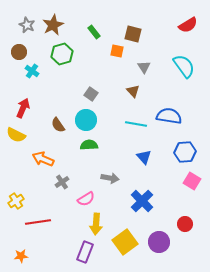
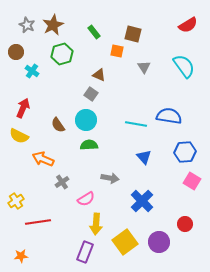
brown circle: moved 3 px left
brown triangle: moved 34 px left, 16 px up; rotated 24 degrees counterclockwise
yellow semicircle: moved 3 px right, 1 px down
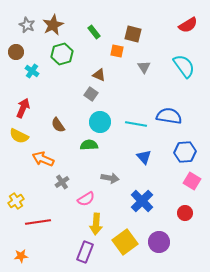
cyan circle: moved 14 px right, 2 px down
red circle: moved 11 px up
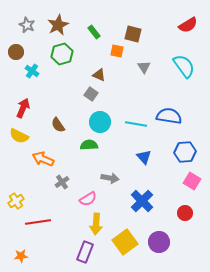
brown star: moved 5 px right
pink semicircle: moved 2 px right
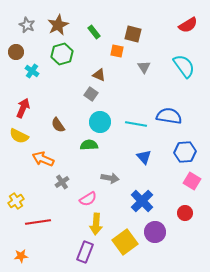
purple circle: moved 4 px left, 10 px up
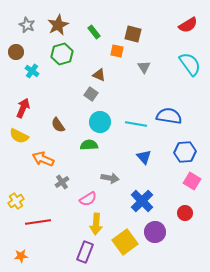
cyan semicircle: moved 6 px right, 2 px up
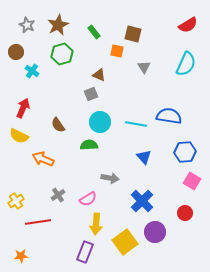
cyan semicircle: moved 4 px left; rotated 60 degrees clockwise
gray square: rotated 32 degrees clockwise
gray cross: moved 4 px left, 13 px down
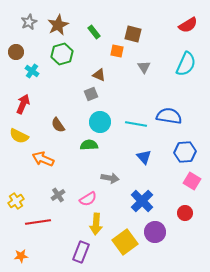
gray star: moved 2 px right, 3 px up; rotated 21 degrees clockwise
red arrow: moved 4 px up
purple rectangle: moved 4 px left
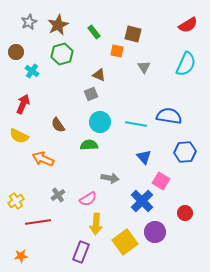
pink square: moved 31 px left
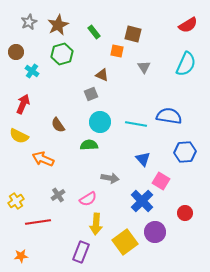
brown triangle: moved 3 px right
blue triangle: moved 1 px left, 2 px down
